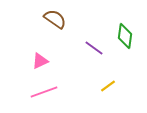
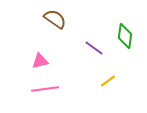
pink triangle: rotated 12 degrees clockwise
yellow line: moved 5 px up
pink line: moved 1 px right, 3 px up; rotated 12 degrees clockwise
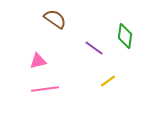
pink triangle: moved 2 px left
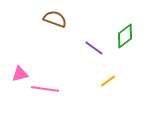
brown semicircle: rotated 15 degrees counterclockwise
green diamond: rotated 45 degrees clockwise
pink triangle: moved 18 px left, 13 px down
pink line: rotated 16 degrees clockwise
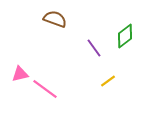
purple line: rotated 18 degrees clockwise
pink line: rotated 28 degrees clockwise
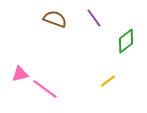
green diamond: moved 1 px right, 5 px down
purple line: moved 30 px up
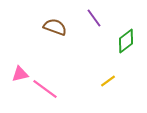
brown semicircle: moved 8 px down
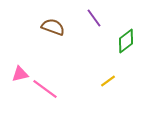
brown semicircle: moved 2 px left
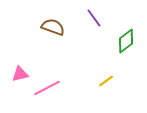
yellow line: moved 2 px left
pink line: moved 2 px right, 1 px up; rotated 64 degrees counterclockwise
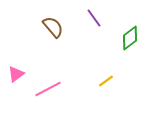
brown semicircle: rotated 30 degrees clockwise
green diamond: moved 4 px right, 3 px up
pink triangle: moved 4 px left; rotated 24 degrees counterclockwise
pink line: moved 1 px right, 1 px down
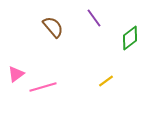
pink line: moved 5 px left, 2 px up; rotated 12 degrees clockwise
